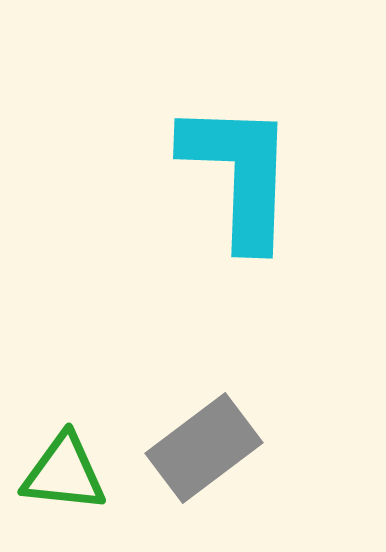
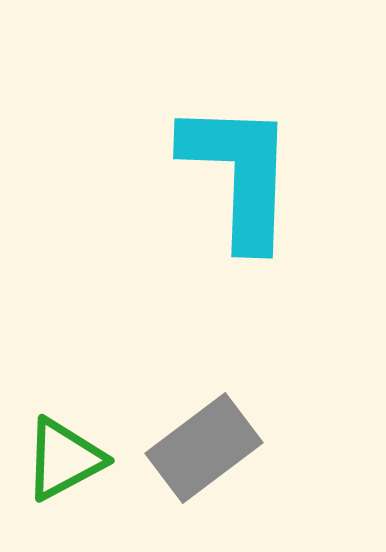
green triangle: moved 14 px up; rotated 34 degrees counterclockwise
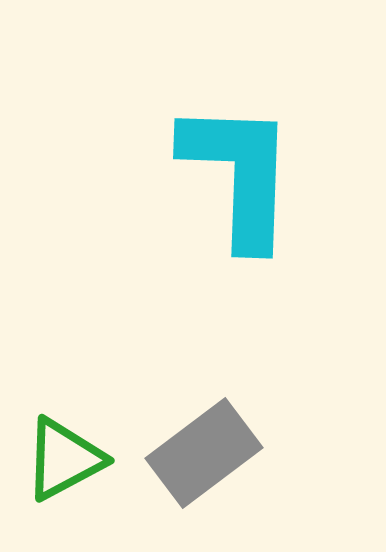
gray rectangle: moved 5 px down
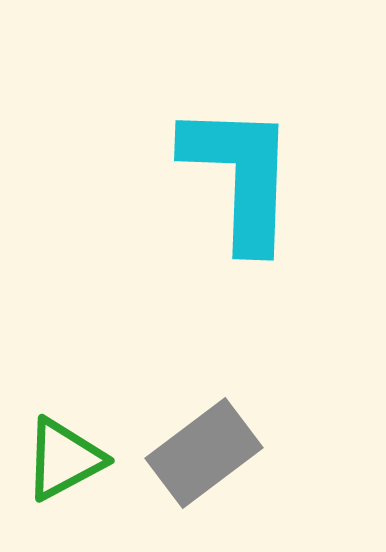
cyan L-shape: moved 1 px right, 2 px down
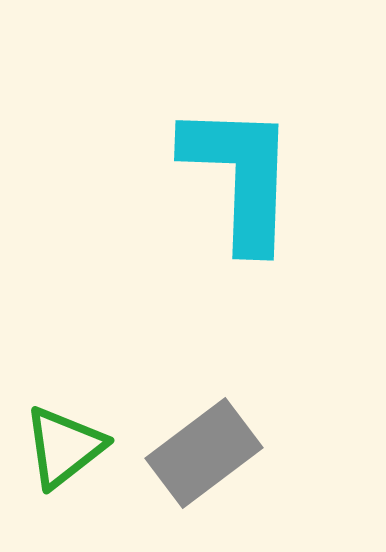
green triangle: moved 12 px up; rotated 10 degrees counterclockwise
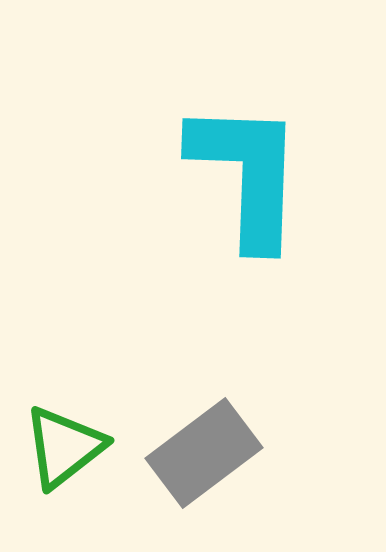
cyan L-shape: moved 7 px right, 2 px up
